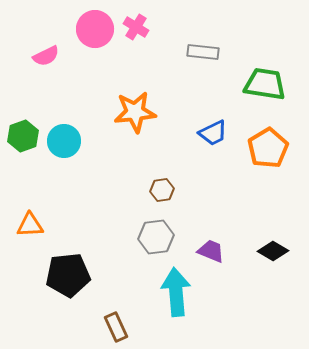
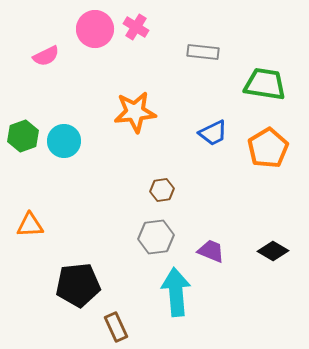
black pentagon: moved 10 px right, 10 px down
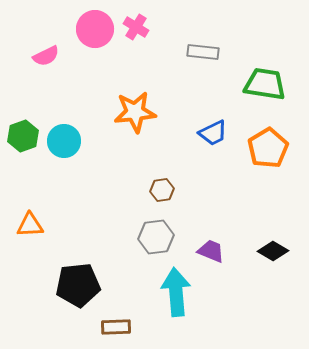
brown rectangle: rotated 68 degrees counterclockwise
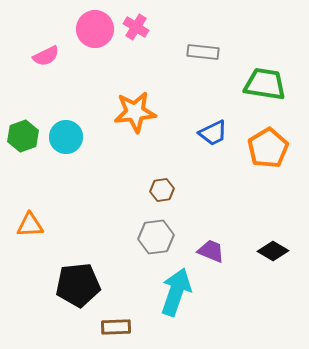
cyan circle: moved 2 px right, 4 px up
cyan arrow: rotated 24 degrees clockwise
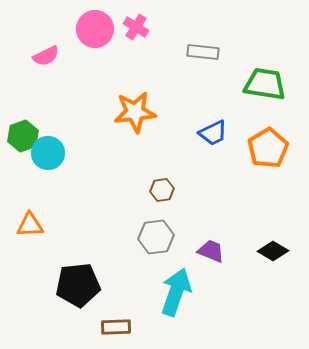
cyan circle: moved 18 px left, 16 px down
